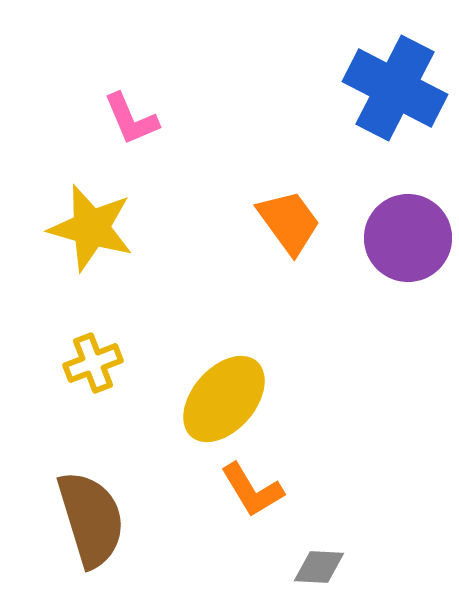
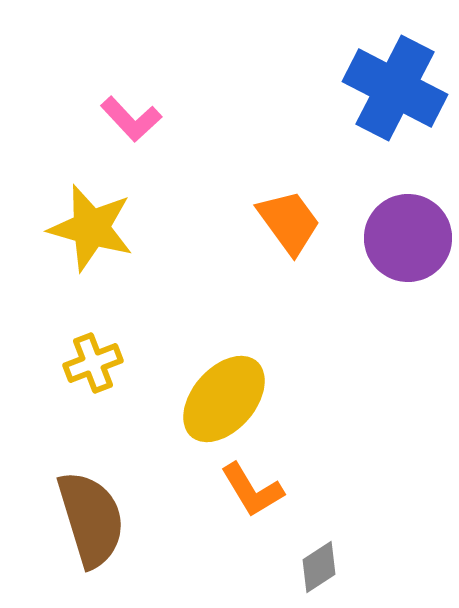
pink L-shape: rotated 20 degrees counterclockwise
gray diamond: rotated 36 degrees counterclockwise
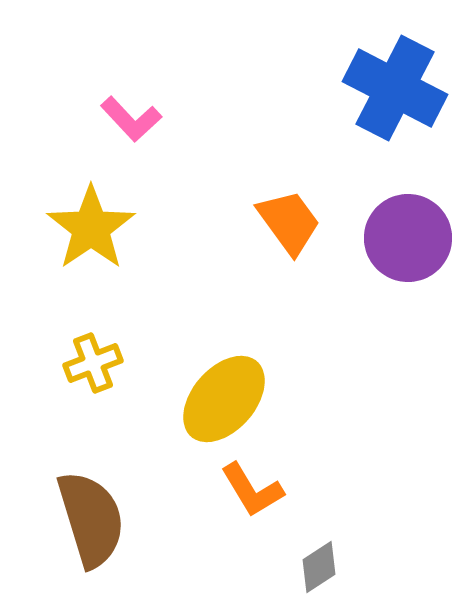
yellow star: rotated 22 degrees clockwise
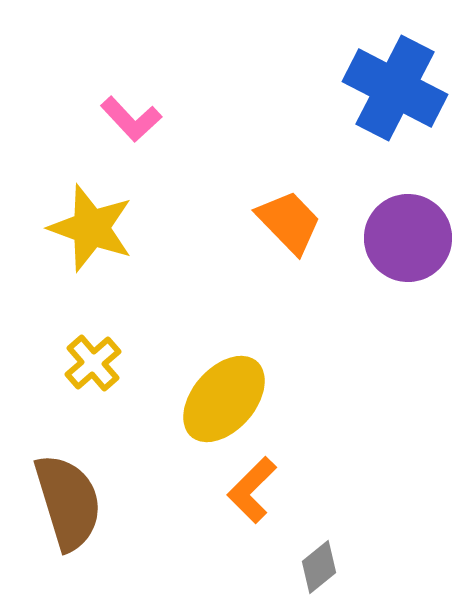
orange trapezoid: rotated 8 degrees counterclockwise
yellow star: rotated 18 degrees counterclockwise
yellow cross: rotated 20 degrees counterclockwise
orange L-shape: rotated 76 degrees clockwise
brown semicircle: moved 23 px left, 17 px up
gray diamond: rotated 6 degrees counterclockwise
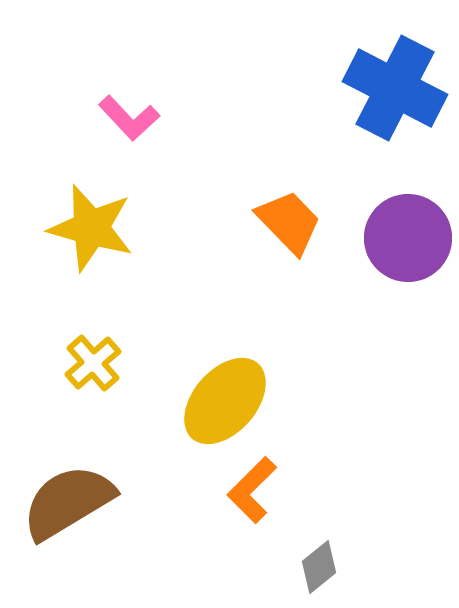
pink L-shape: moved 2 px left, 1 px up
yellow star: rotated 4 degrees counterclockwise
yellow ellipse: moved 1 px right, 2 px down
brown semicircle: rotated 104 degrees counterclockwise
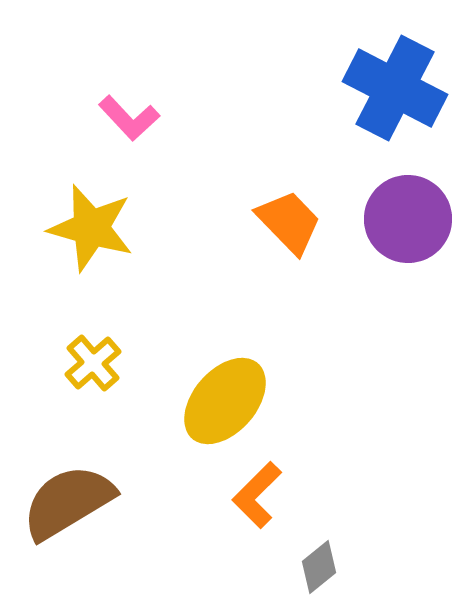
purple circle: moved 19 px up
orange L-shape: moved 5 px right, 5 px down
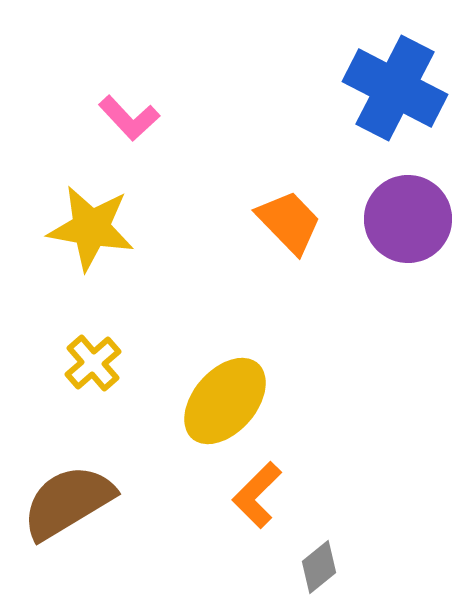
yellow star: rotated 6 degrees counterclockwise
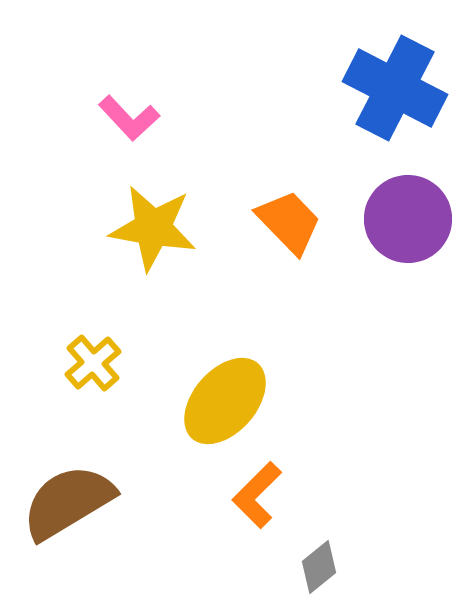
yellow star: moved 62 px right
